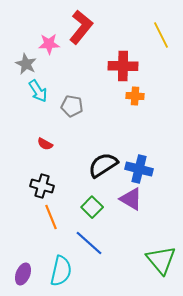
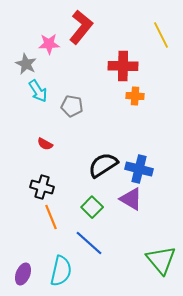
black cross: moved 1 px down
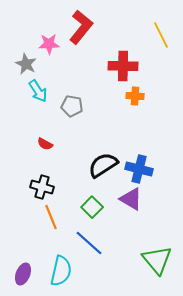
green triangle: moved 4 px left
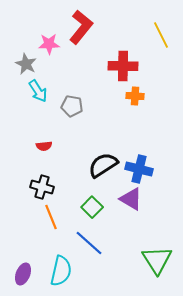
red semicircle: moved 1 px left, 2 px down; rotated 35 degrees counterclockwise
green triangle: rotated 8 degrees clockwise
